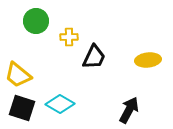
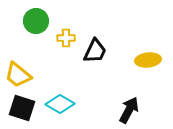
yellow cross: moved 3 px left, 1 px down
black trapezoid: moved 1 px right, 6 px up
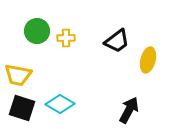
green circle: moved 1 px right, 10 px down
black trapezoid: moved 22 px right, 10 px up; rotated 28 degrees clockwise
yellow ellipse: rotated 70 degrees counterclockwise
yellow trapezoid: rotated 28 degrees counterclockwise
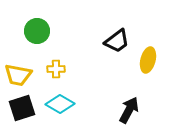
yellow cross: moved 10 px left, 31 px down
black square: rotated 36 degrees counterclockwise
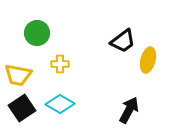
green circle: moved 2 px down
black trapezoid: moved 6 px right
yellow cross: moved 4 px right, 5 px up
black square: rotated 16 degrees counterclockwise
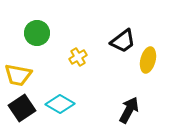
yellow cross: moved 18 px right, 7 px up; rotated 30 degrees counterclockwise
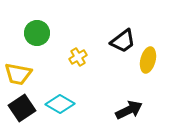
yellow trapezoid: moved 1 px up
black arrow: rotated 36 degrees clockwise
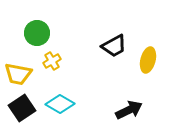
black trapezoid: moved 9 px left, 5 px down; rotated 8 degrees clockwise
yellow cross: moved 26 px left, 4 px down
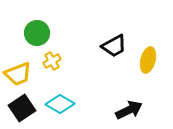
yellow trapezoid: rotated 32 degrees counterclockwise
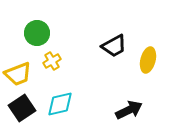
cyan diamond: rotated 44 degrees counterclockwise
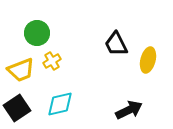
black trapezoid: moved 2 px right, 2 px up; rotated 92 degrees clockwise
yellow trapezoid: moved 3 px right, 4 px up
black square: moved 5 px left
